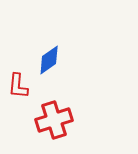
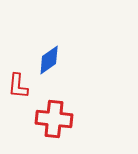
red cross: moved 1 px up; rotated 24 degrees clockwise
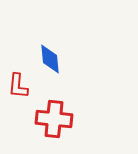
blue diamond: moved 1 px right, 1 px up; rotated 60 degrees counterclockwise
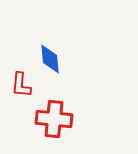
red L-shape: moved 3 px right, 1 px up
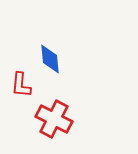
red cross: rotated 21 degrees clockwise
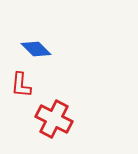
blue diamond: moved 14 px left, 10 px up; rotated 40 degrees counterclockwise
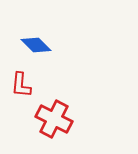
blue diamond: moved 4 px up
